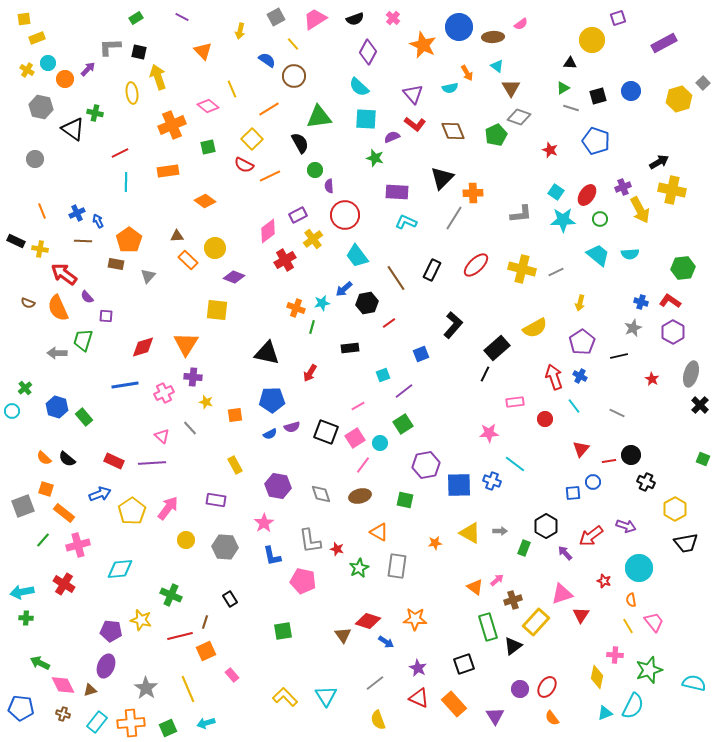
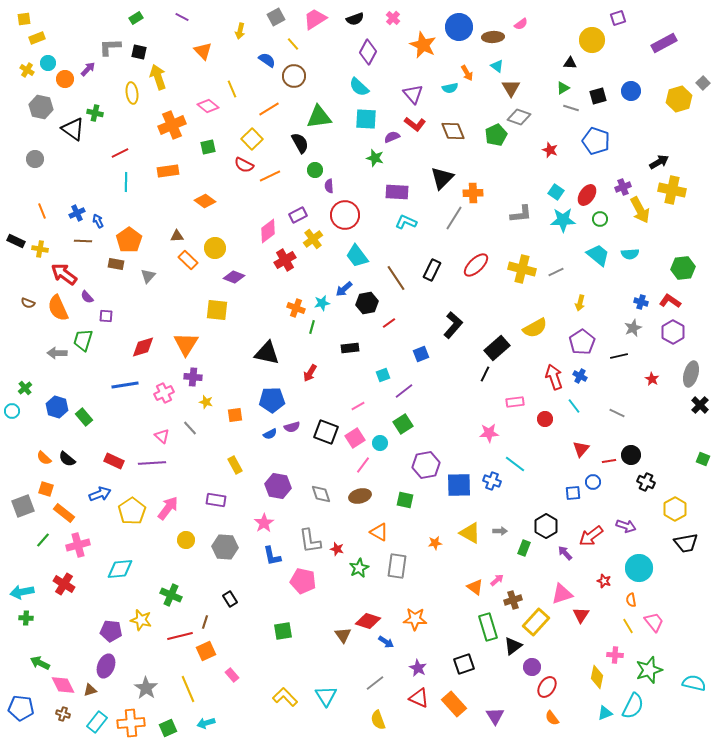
purple circle at (520, 689): moved 12 px right, 22 px up
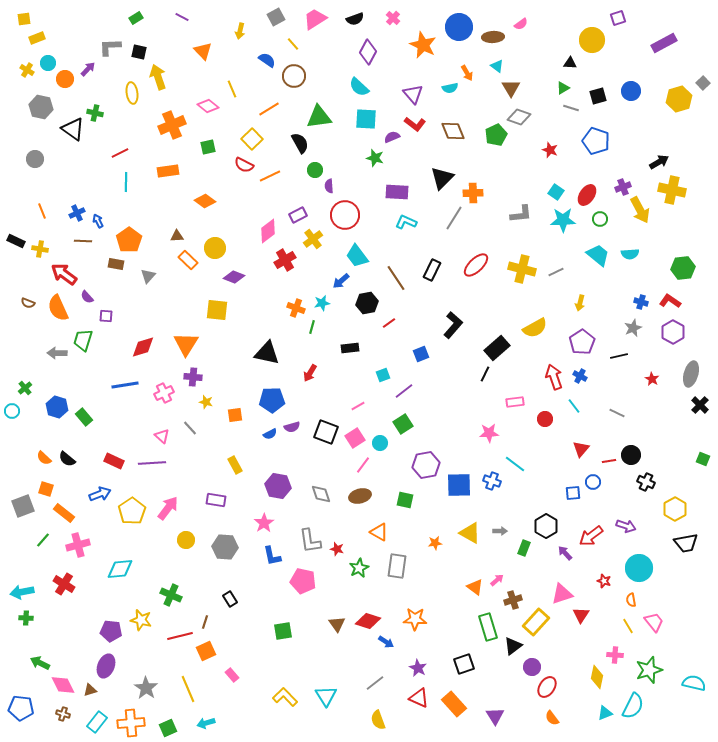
blue arrow at (344, 289): moved 3 px left, 8 px up
brown triangle at (343, 635): moved 6 px left, 11 px up
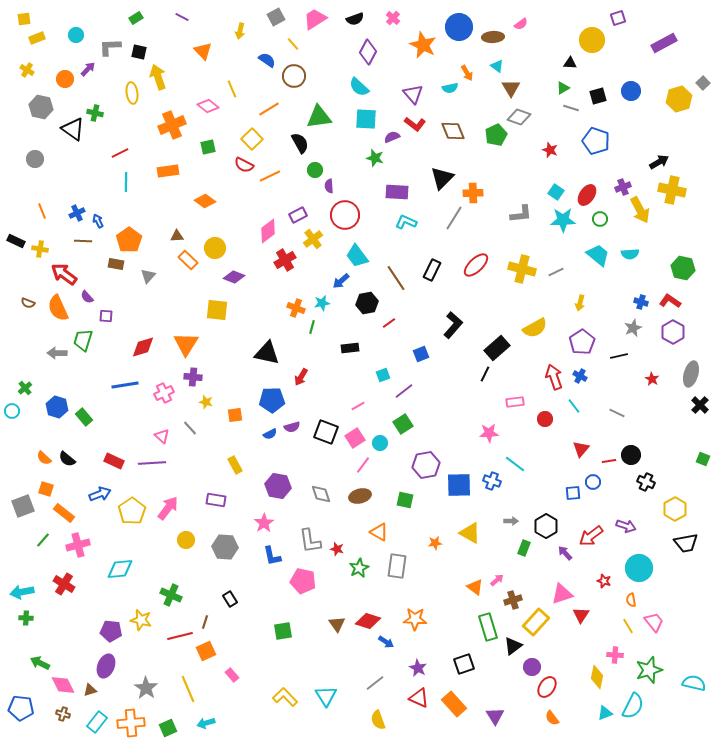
cyan circle at (48, 63): moved 28 px right, 28 px up
green hexagon at (683, 268): rotated 20 degrees clockwise
red arrow at (310, 373): moved 9 px left, 4 px down
gray arrow at (500, 531): moved 11 px right, 10 px up
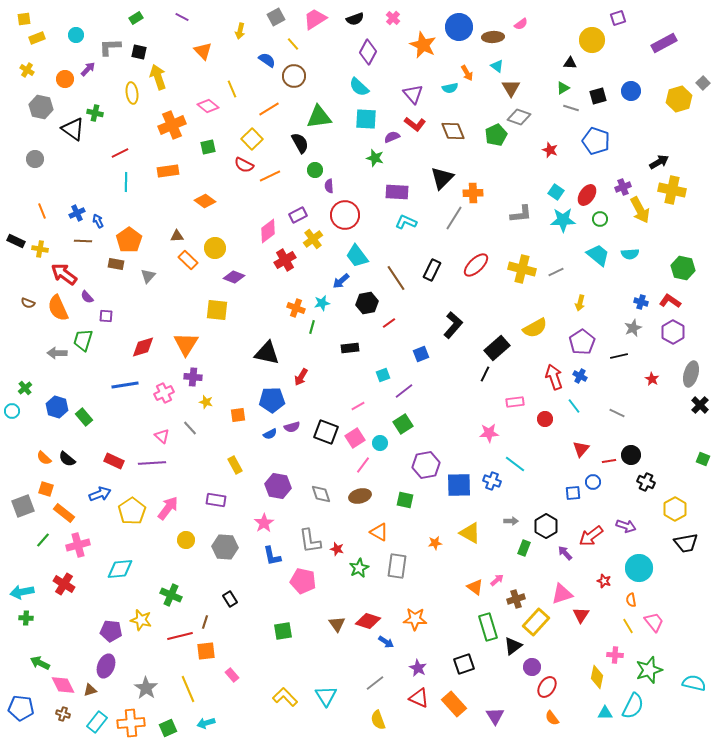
orange square at (235, 415): moved 3 px right
brown cross at (513, 600): moved 3 px right, 1 px up
orange square at (206, 651): rotated 18 degrees clockwise
cyan triangle at (605, 713): rotated 21 degrees clockwise
